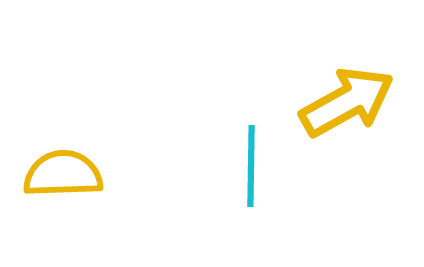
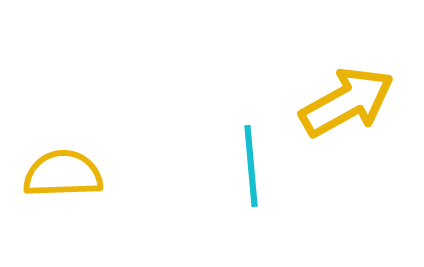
cyan line: rotated 6 degrees counterclockwise
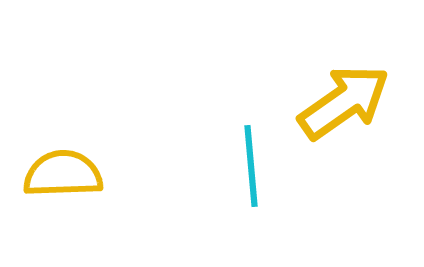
yellow arrow: moved 3 px left; rotated 6 degrees counterclockwise
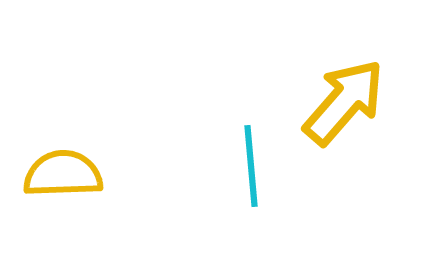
yellow arrow: rotated 14 degrees counterclockwise
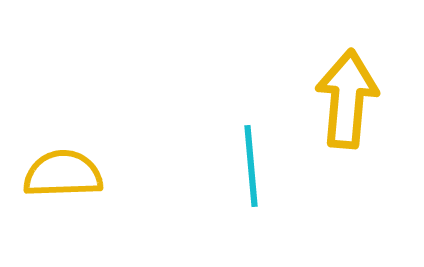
yellow arrow: moved 3 px right, 3 px up; rotated 36 degrees counterclockwise
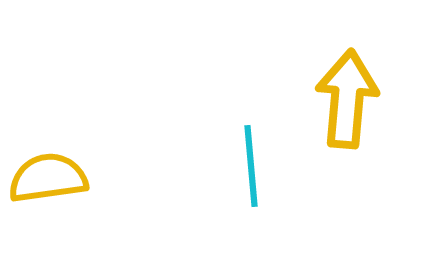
yellow semicircle: moved 15 px left, 4 px down; rotated 6 degrees counterclockwise
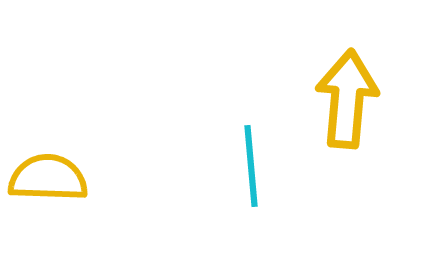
yellow semicircle: rotated 10 degrees clockwise
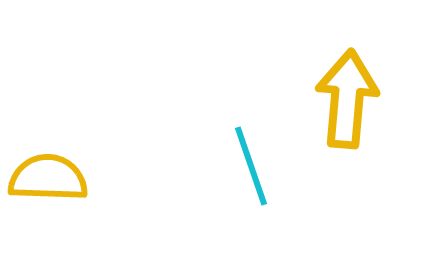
cyan line: rotated 14 degrees counterclockwise
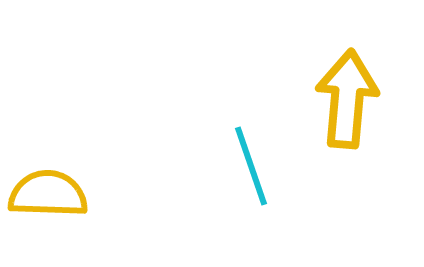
yellow semicircle: moved 16 px down
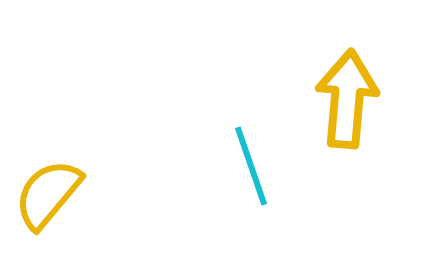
yellow semicircle: rotated 52 degrees counterclockwise
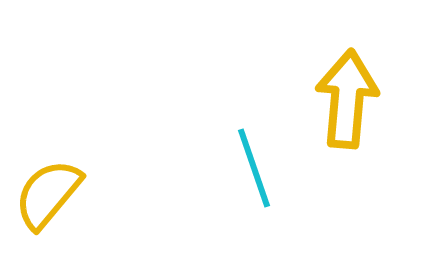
cyan line: moved 3 px right, 2 px down
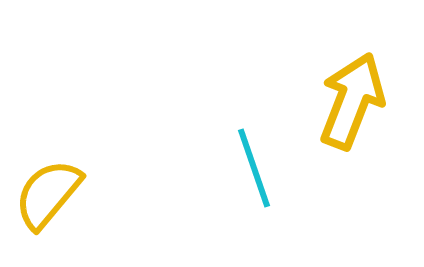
yellow arrow: moved 5 px right, 2 px down; rotated 16 degrees clockwise
